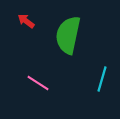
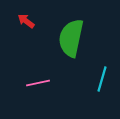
green semicircle: moved 3 px right, 3 px down
pink line: rotated 45 degrees counterclockwise
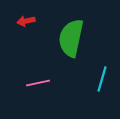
red arrow: rotated 48 degrees counterclockwise
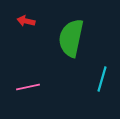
red arrow: rotated 24 degrees clockwise
pink line: moved 10 px left, 4 px down
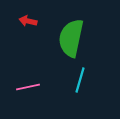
red arrow: moved 2 px right
cyan line: moved 22 px left, 1 px down
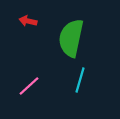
pink line: moved 1 px right, 1 px up; rotated 30 degrees counterclockwise
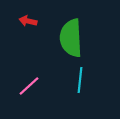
green semicircle: rotated 15 degrees counterclockwise
cyan line: rotated 10 degrees counterclockwise
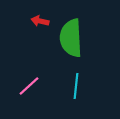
red arrow: moved 12 px right
cyan line: moved 4 px left, 6 px down
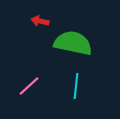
green semicircle: moved 2 px right, 5 px down; rotated 105 degrees clockwise
